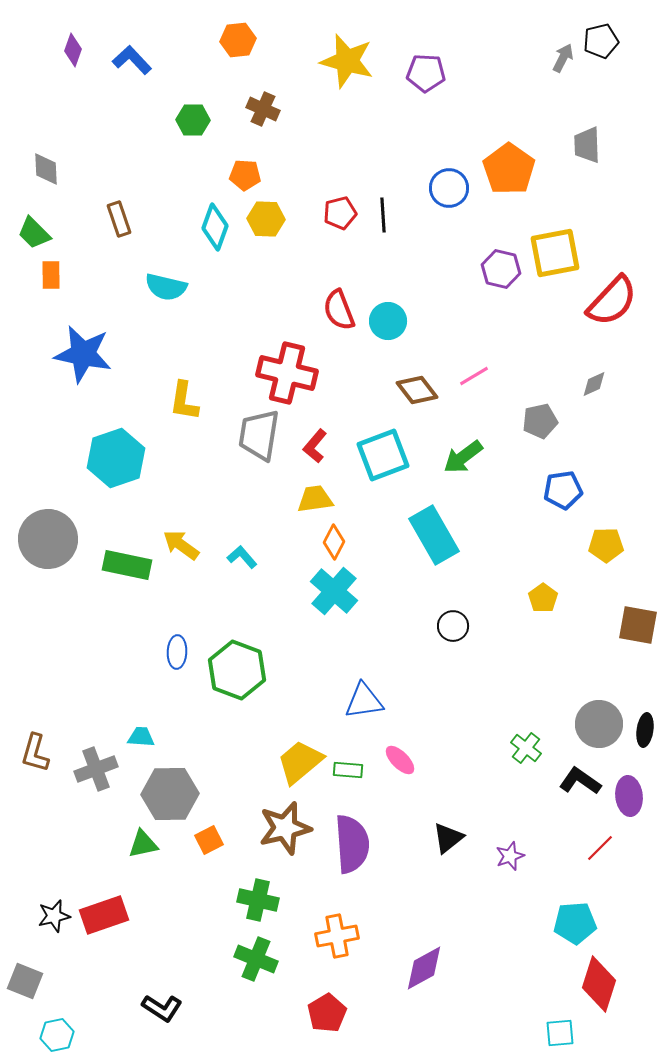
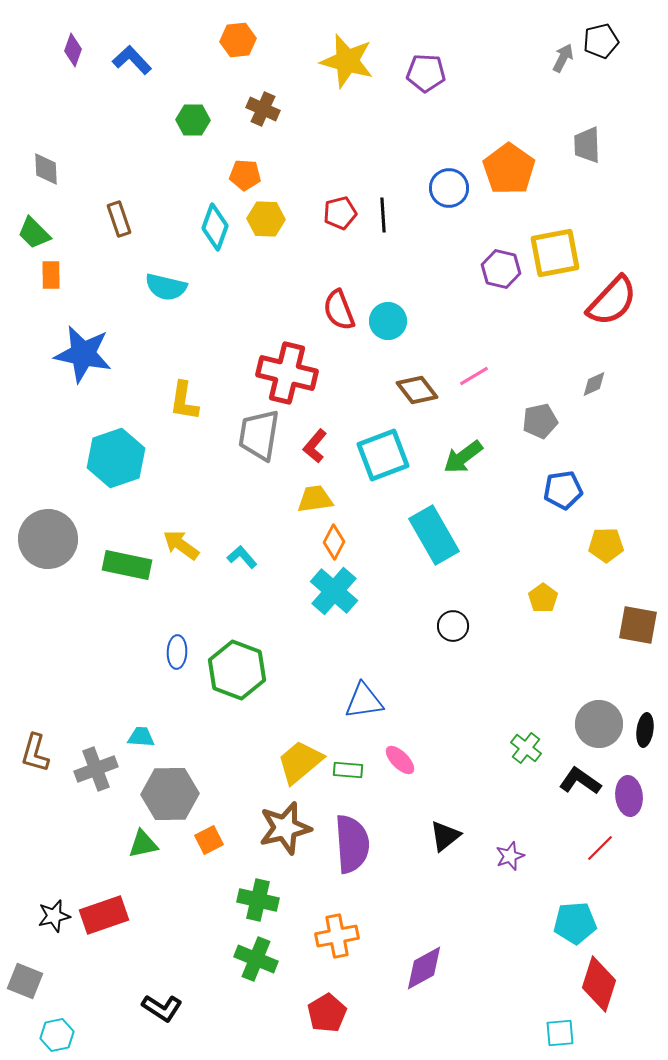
black triangle at (448, 838): moved 3 px left, 2 px up
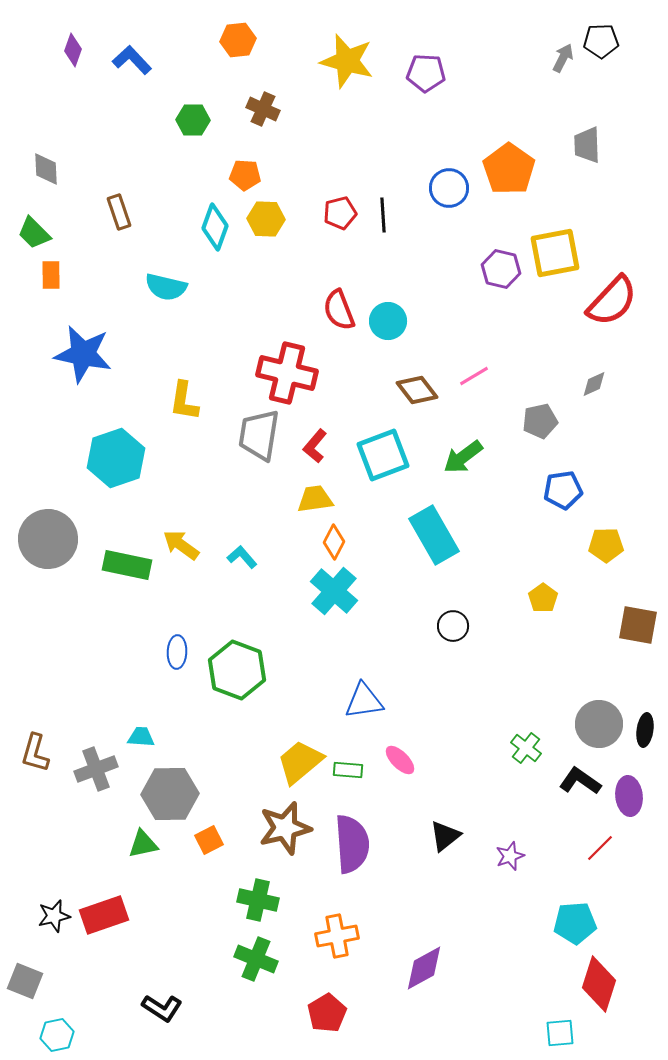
black pentagon at (601, 41): rotated 12 degrees clockwise
brown rectangle at (119, 219): moved 7 px up
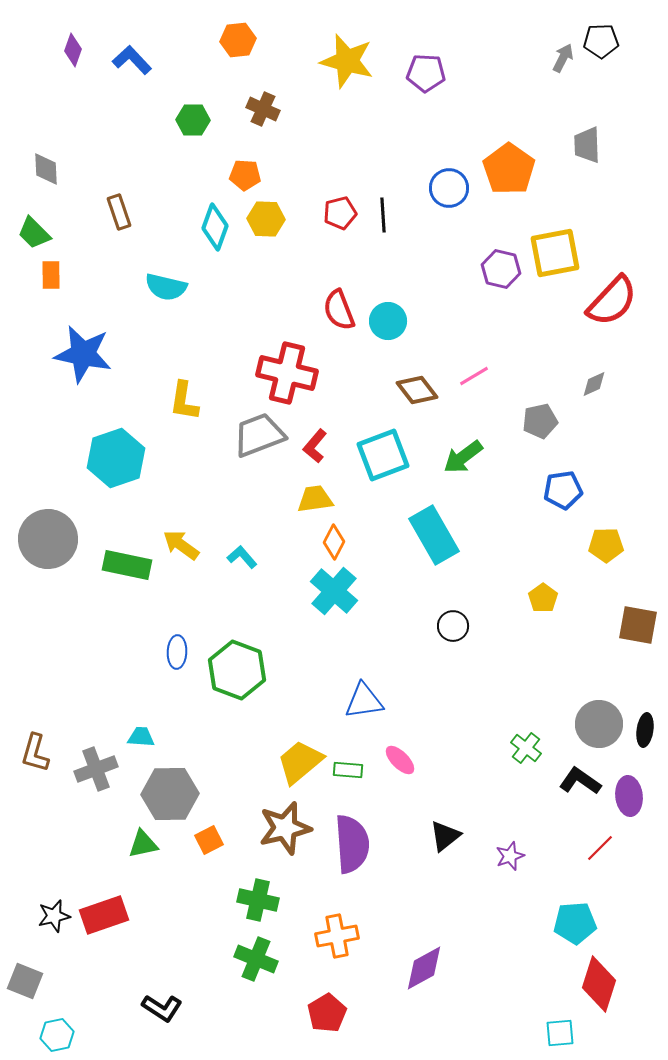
gray trapezoid at (259, 435): rotated 60 degrees clockwise
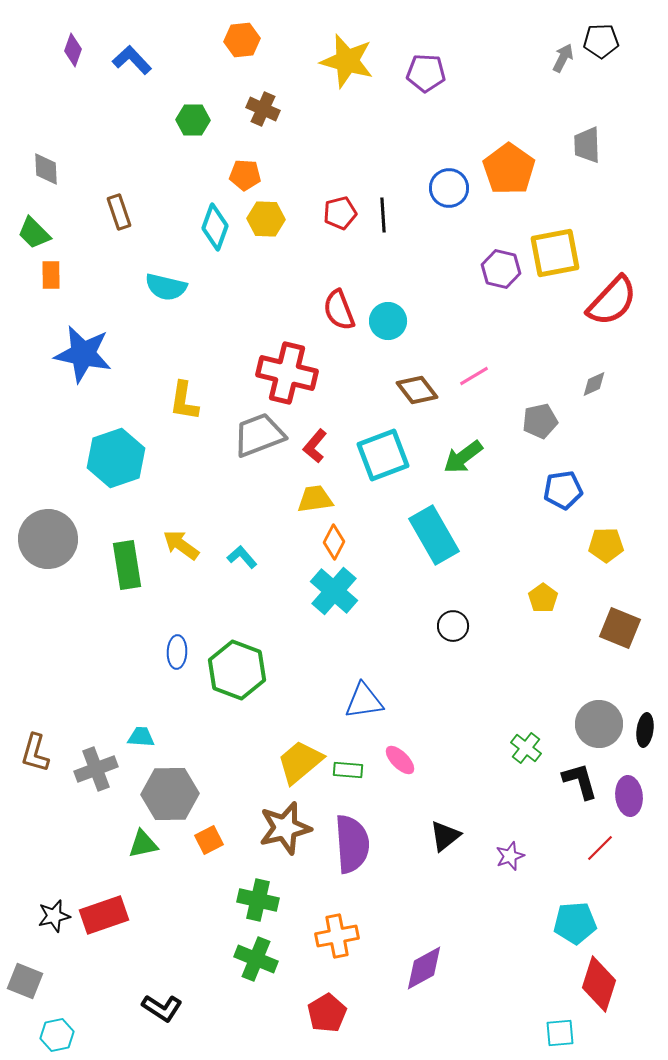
orange hexagon at (238, 40): moved 4 px right
green rectangle at (127, 565): rotated 69 degrees clockwise
brown square at (638, 625): moved 18 px left, 3 px down; rotated 12 degrees clockwise
black L-shape at (580, 781): rotated 39 degrees clockwise
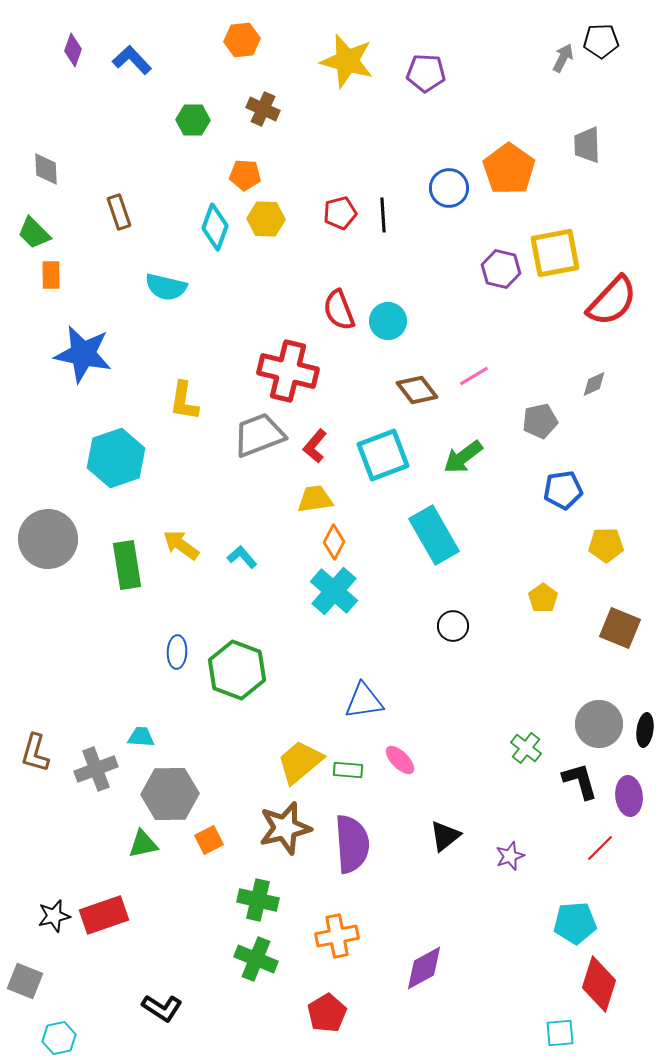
red cross at (287, 373): moved 1 px right, 2 px up
cyan hexagon at (57, 1035): moved 2 px right, 3 px down
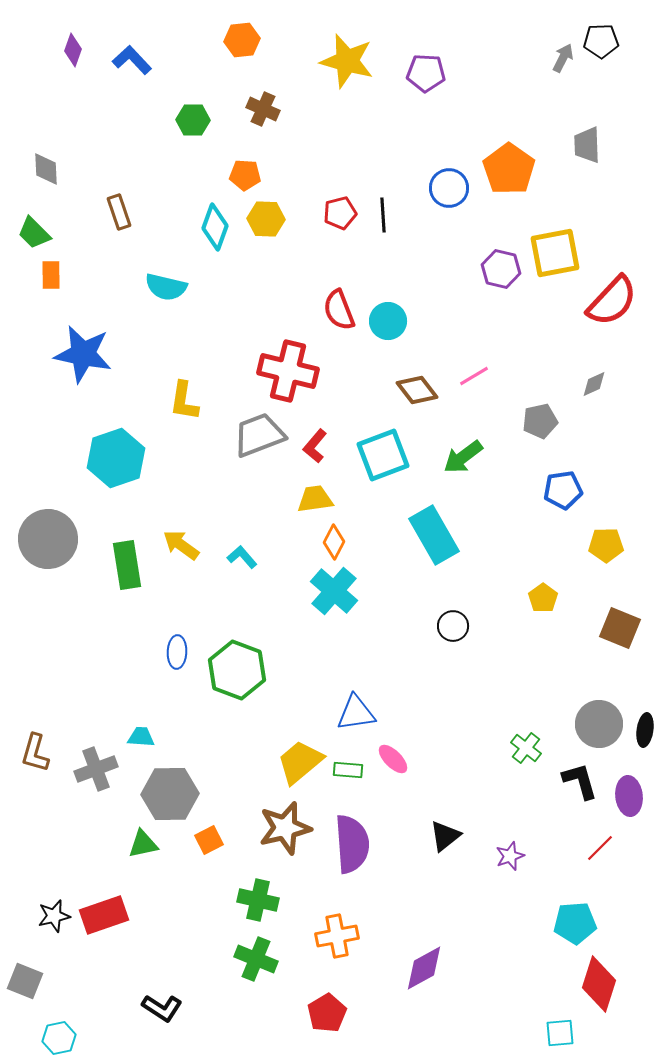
blue triangle at (364, 701): moved 8 px left, 12 px down
pink ellipse at (400, 760): moved 7 px left, 1 px up
